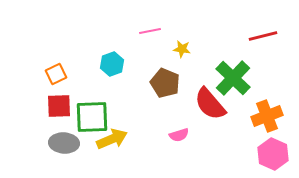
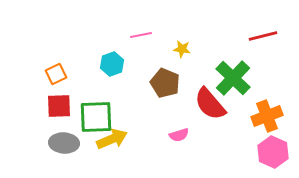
pink line: moved 9 px left, 4 px down
green square: moved 4 px right
pink hexagon: moved 2 px up
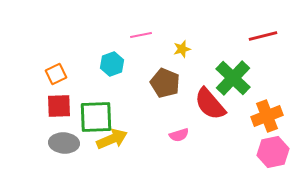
yellow star: rotated 24 degrees counterclockwise
pink hexagon: rotated 24 degrees clockwise
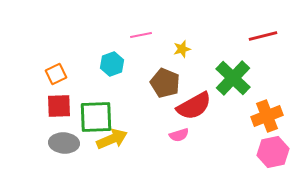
red semicircle: moved 16 px left, 2 px down; rotated 78 degrees counterclockwise
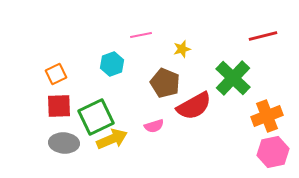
green square: rotated 24 degrees counterclockwise
pink semicircle: moved 25 px left, 9 px up
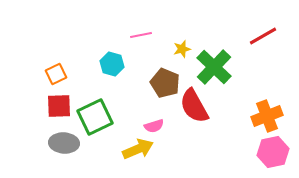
red line: rotated 16 degrees counterclockwise
cyan hexagon: rotated 25 degrees counterclockwise
green cross: moved 19 px left, 11 px up
red semicircle: rotated 90 degrees clockwise
green square: moved 1 px left
yellow arrow: moved 26 px right, 10 px down
